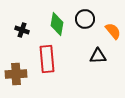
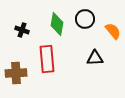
black triangle: moved 3 px left, 2 px down
brown cross: moved 1 px up
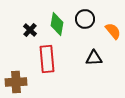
black cross: moved 8 px right; rotated 24 degrees clockwise
black triangle: moved 1 px left
brown cross: moved 9 px down
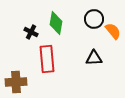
black circle: moved 9 px right
green diamond: moved 1 px left, 1 px up
black cross: moved 1 px right, 2 px down; rotated 16 degrees counterclockwise
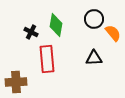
green diamond: moved 2 px down
orange semicircle: moved 2 px down
